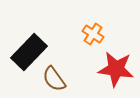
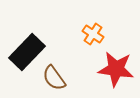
black rectangle: moved 2 px left
brown semicircle: moved 1 px up
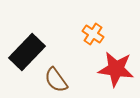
brown semicircle: moved 2 px right, 2 px down
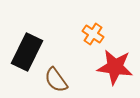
black rectangle: rotated 18 degrees counterclockwise
red star: moved 1 px left, 2 px up
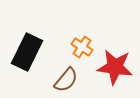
orange cross: moved 11 px left, 13 px down
brown semicircle: moved 10 px right; rotated 104 degrees counterclockwise
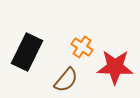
red star: rotated 6 degrees counterclockwise
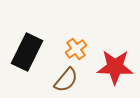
orange cross: moved 6 px left, 2 px down; rotated 20 degrees clockwise
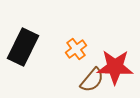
black rectangle: moved 4 px left, 5 px up
brown semicircle: moved 26 px right
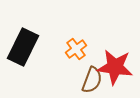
red star: rotated 6 degrees clockwise
brown semicircle: rotated 20 degrees counterclockwise
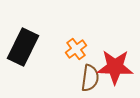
red star: rotated 6 degrees counterclockwise
brown semicircle: moved 2 px left, 2 px up; rotated 12 degrees counterclockwise
